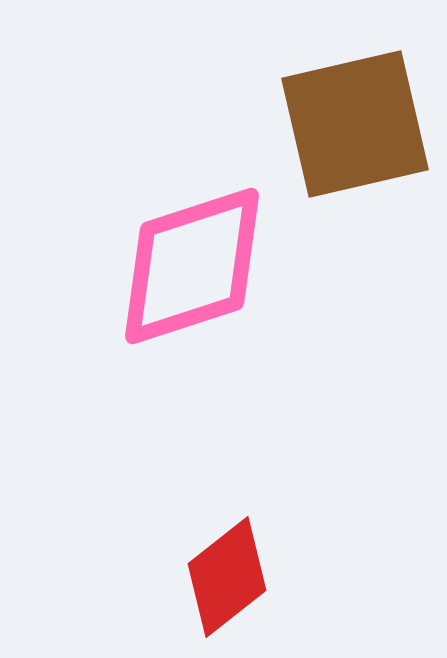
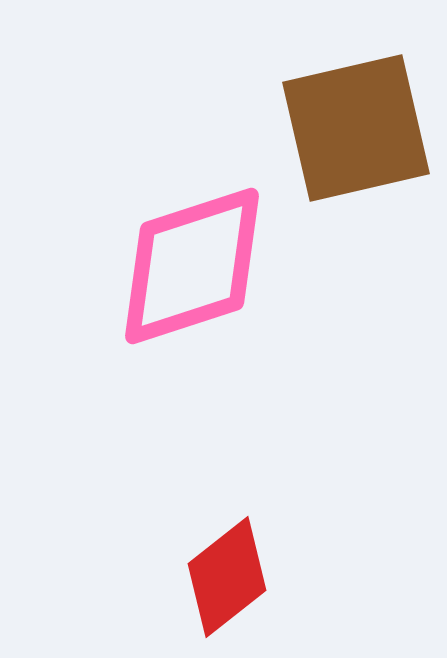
brown square: moved 1 px right, 4 px down
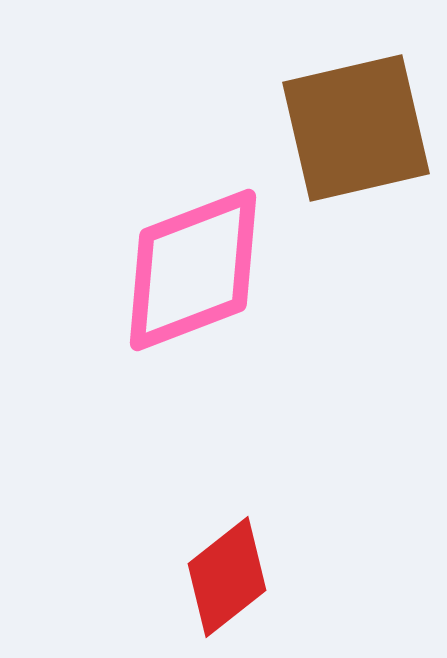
pink diamond: moved 1 px right, 4 px down; rotated 3 degrees counterclockwise
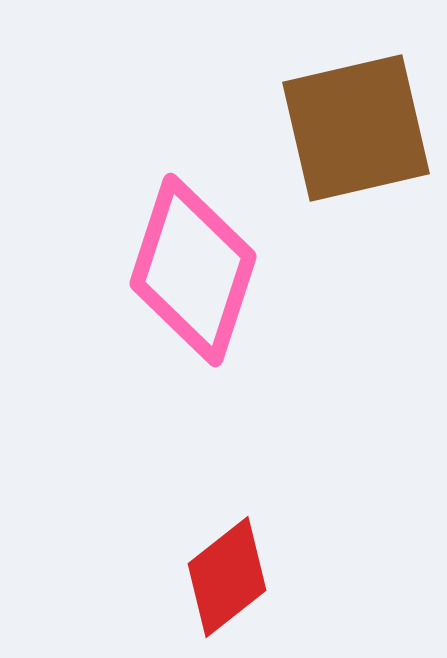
pink diamond: rotated 51 degrees counterclockwise
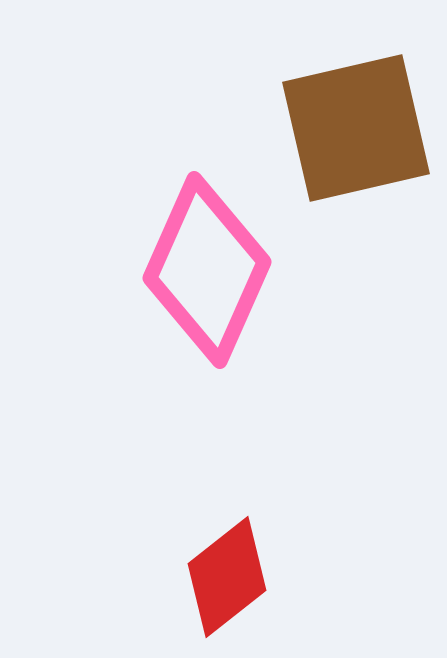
pink diamond: moved 14 px right; rotated 6 degrees clockwise
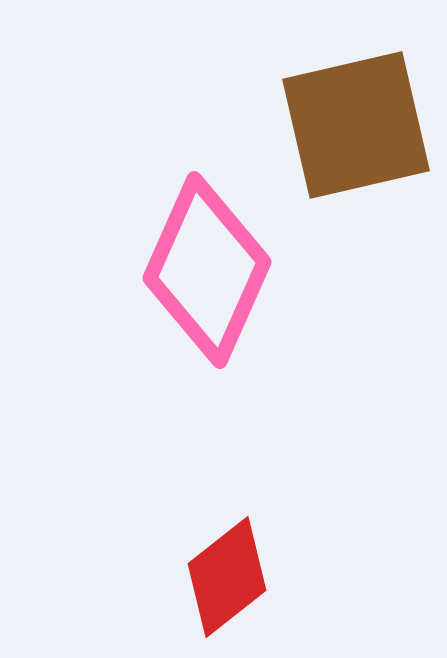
brown square: moved 3 px up
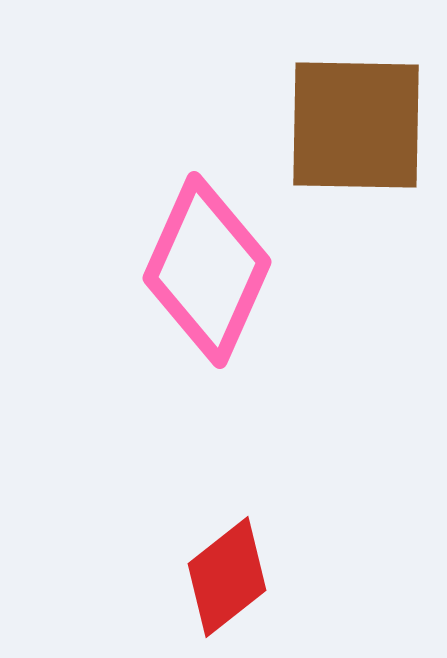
brown square: rotated 14 degrees clockwise
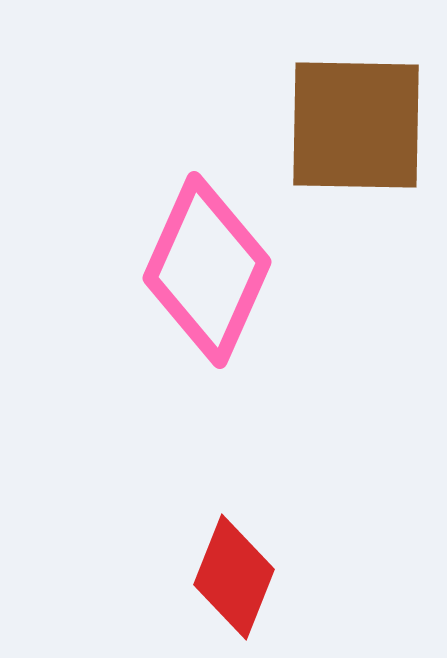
red diamond: moved 7 px right; rotated 30 degrees counterclockwise
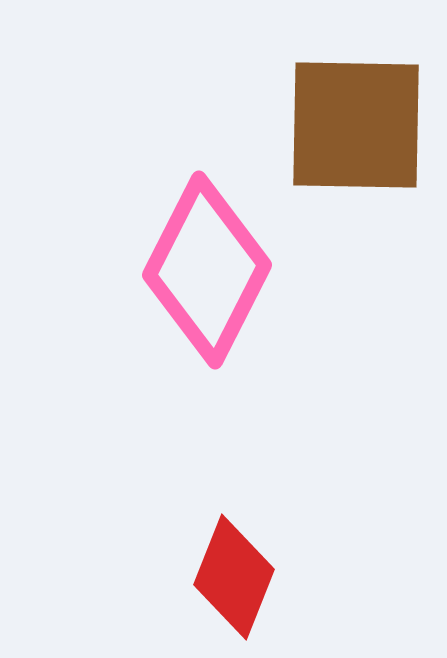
pink diamond: rotated 3 degrees clockwise
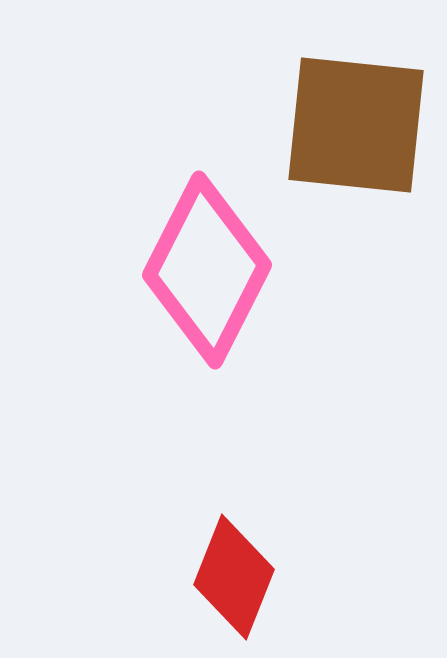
brown square: rotated 5 degrees clockwise
